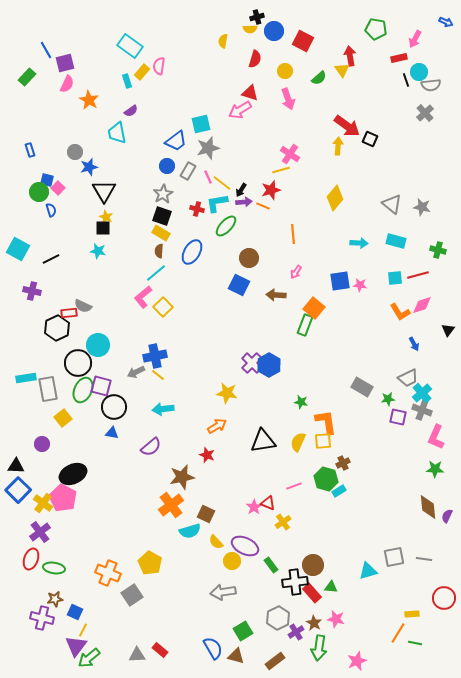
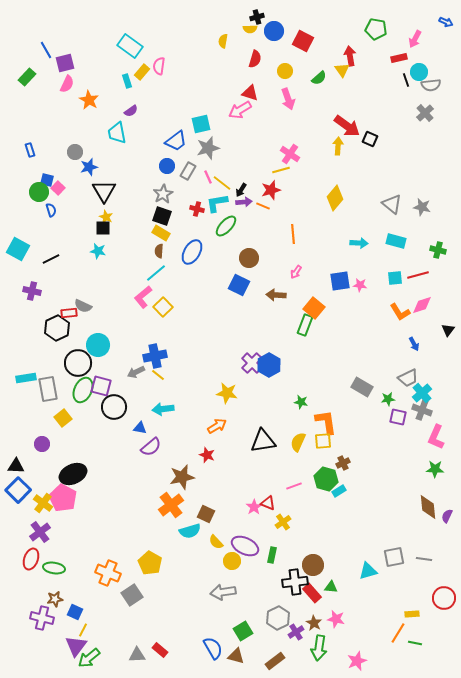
blue triangle at (112, 433): moved 28 px right, 5 px up
green rectangle at (271, 565): moved 1 px right, 10 px up; rotated 49 degrees clockwise
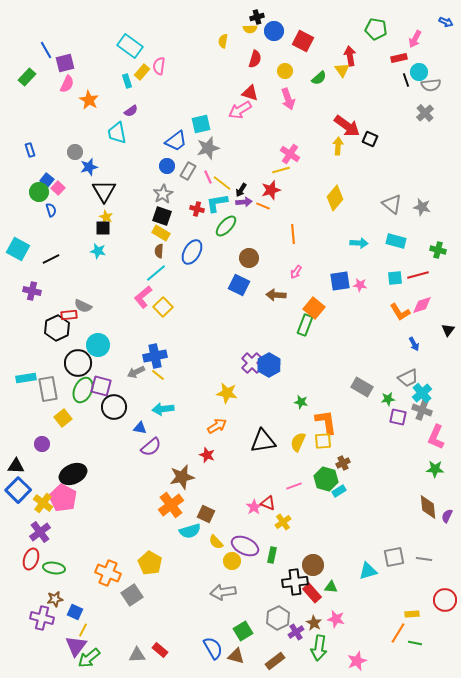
blue square at (47, 180): rotated 24 degrees clockwise
red rectangle at (69, 313): moved 2 px down
red circle at (444, 598): moved 1 px right, 2 px down
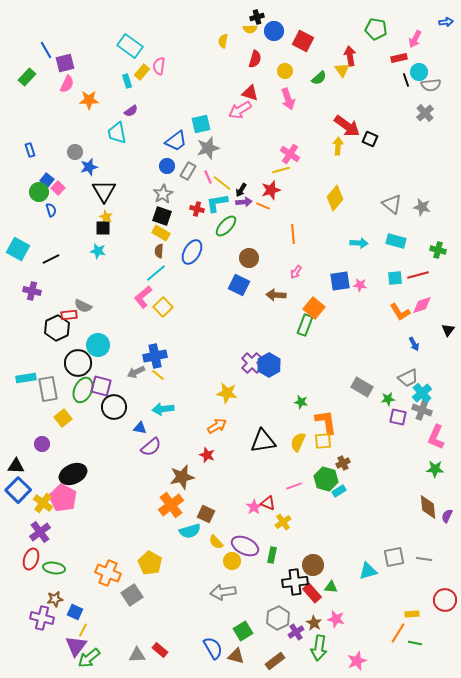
blue arrow at (446, 22): rotated 32 degrees counterclockwise
orange star at (89, 100): rotated 30 degrees counterclockwise
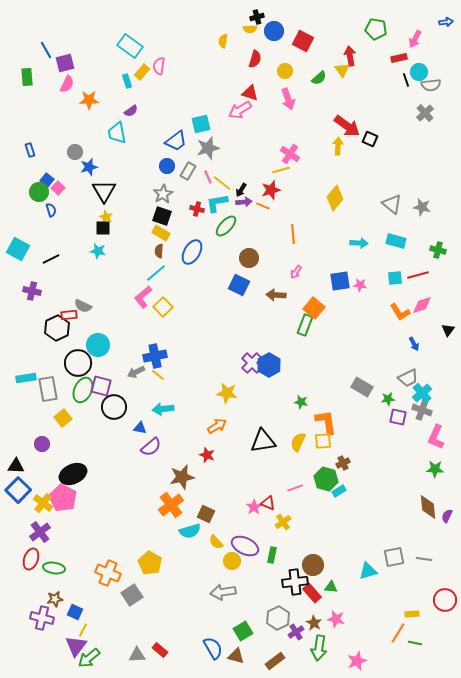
green rectangle at (27, 77): rotated 48 degrees counterclockwise
pink line at (294, 486): moved 1 px right, 2 px down
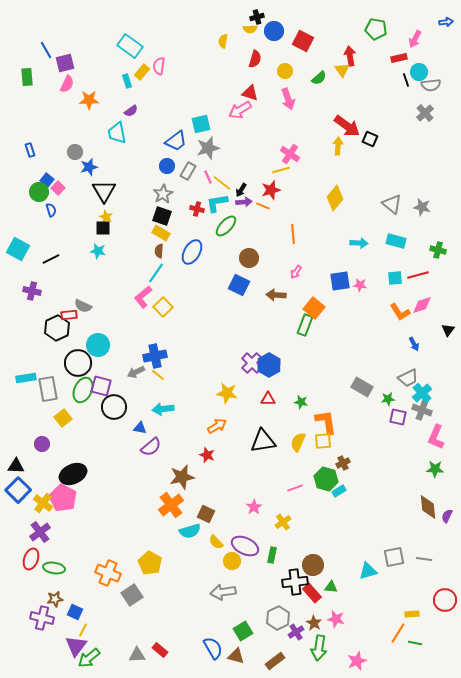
cyan line at (156, 273): rotated 15 degrees counterclockwise
red triangle at (268, 503): moved 104 px up; rotated 21 degrees counterclockwise
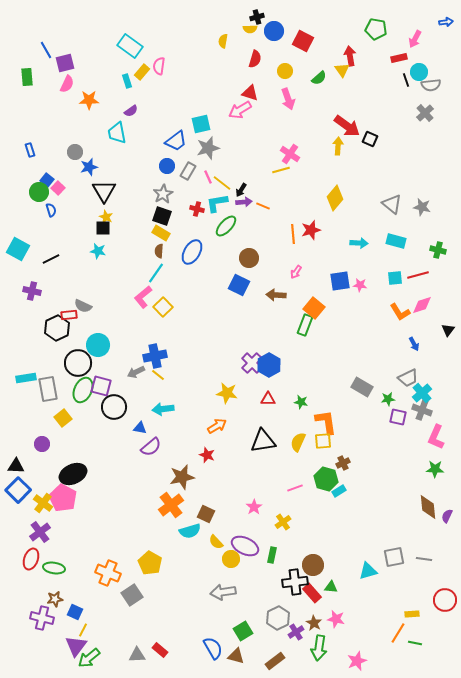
red star at (271, 190): moved 40 px right, 40 px down
yellow circle at (232, 561): moved 1 px left, 2 px up
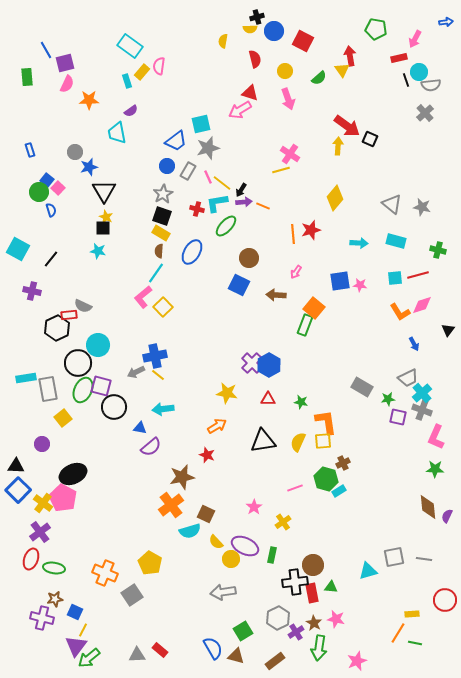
red semicircle at (255, 59): rotated 30 degrees counterclockwise
black line at (51, 259): rotated 24 degrees counterclockwise
orange cross at (108, 573): moved 3 px left
red rectangle at (312, 593): rotated 30 degrees clockwise
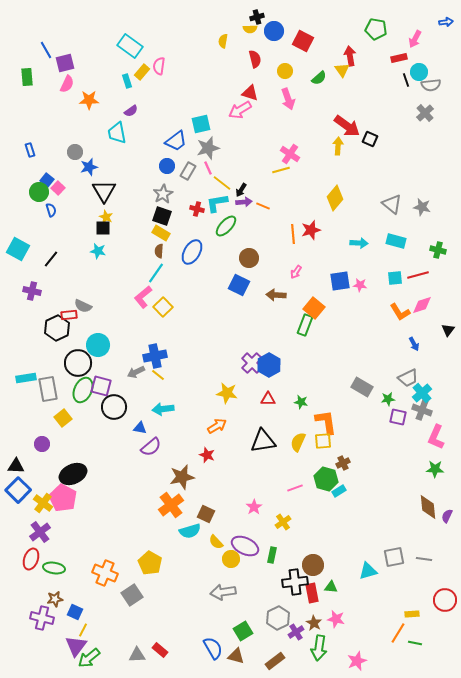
pink line at (208, 177): moved 9 px up
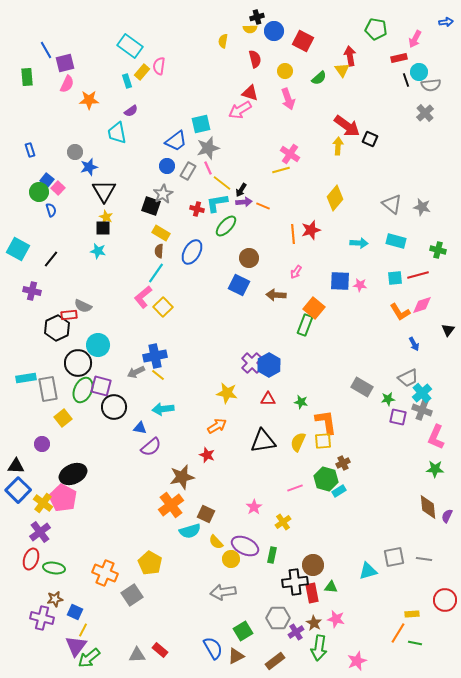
black square at (162, 216): moved 11 px left, 10 px up
blue square at (340, 281): rotated 10 degrees clockwise
gray hexagon at (278, 618): rotated 25 degrees clockwise
brown triangle at (236, 656): rotated 42 degrees counterclockwise
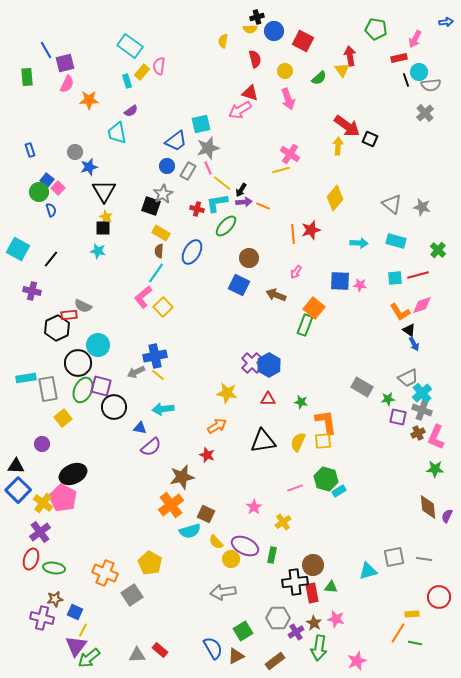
green cross at (438, 250): rotated 28 degrees clockwise
brown arrow at (276, 295): rotated 18 degrees clockwise
black triangle at (448, 330): moved 39 px left; rotated 32 degrees counterclockwise
brown cross at (343, 463): moved 75 px right, 30 px up
red circle at (445, 600): moved 6 px left, 3 px up
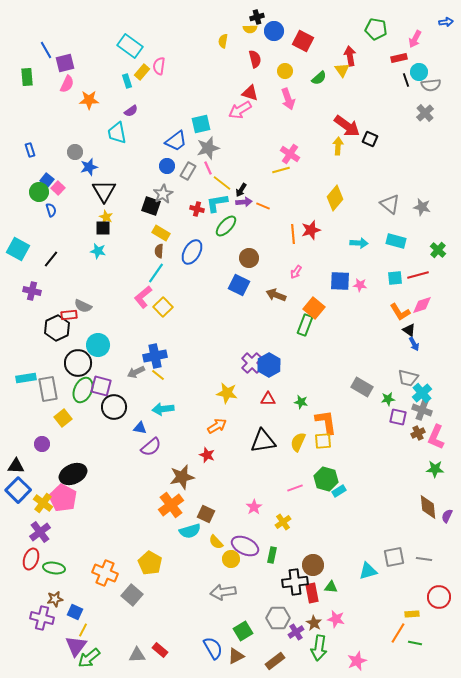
gray triangle at (392, 204): moved 2 px left
gray trapezoid at (408, 378): rotated 40 degrees clockwise
gray square at (132, 595): rotated 15 degrees counterclockwise
